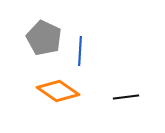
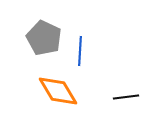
orange diamond: rotated 24 degrees clockwise
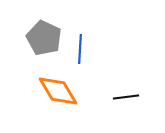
blue line: moved 2 px up
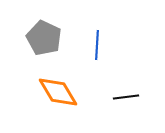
blue line: moved 17 px right, 4 px up
orange diamond: moved 1 px down
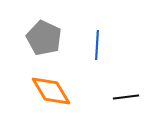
orange diamond: moved 7 px left, 1 px up
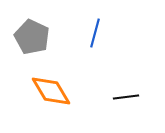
gray pentagon: moved 12 px left, 1 px up
blue line: moved 2 px left, 12 px up; rotated 12 degrees clockwise
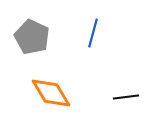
blue line: moved 2 px left
orange diamond: moved 2 px down
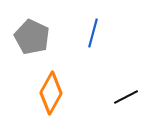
orange diamond: rotated 60 degrees clockwise
black line: rotated 20 degrees counterclockwise
